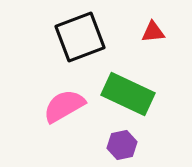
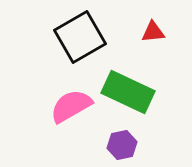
black square: rotated 9 degrees counterclockwise
green rectangle: moved 2 px up
pink semicircle: moved 7 px right
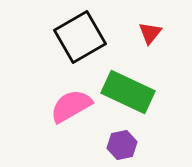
red triangle: moved 3 px left, 1 px down; rotated 45 degrees counterclockwise
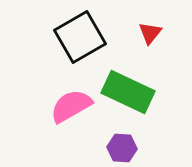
purple hexagon: moved 3 px down; rotated 16 degrees clockwise
